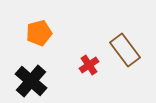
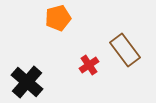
orange pentagon: moved 19 px right, 15 px up
black cross: moved 4 px left, 1 px down
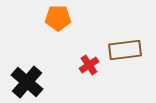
orange pentagon: rotated 15 degrees clockwise
brown rectangle: rotated 60 degrees counterclockwise
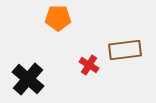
red cross: rotated 24 degrees counterclockwise
black cross: moved 1 px right, 3 px up
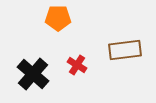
red cross: moved 12 px left
black cross: moved 5 px right, 5 px up
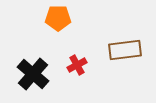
red cross: rotated 30 degrees clockwise
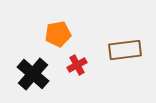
orange pentagon: moved 16 px down; rotated 10 degrees counterclockwise
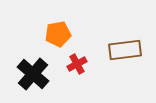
red cross: moved 1 px up
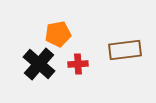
red cross: moved 1 px right; rotated 24 degrees clockwise
black cross: moved 6 px right, 10 px up
